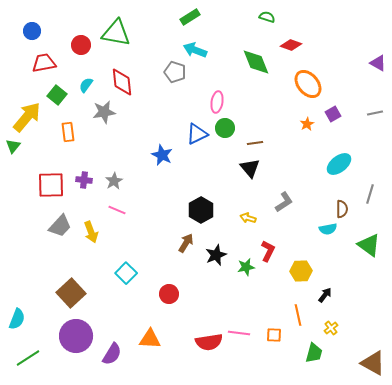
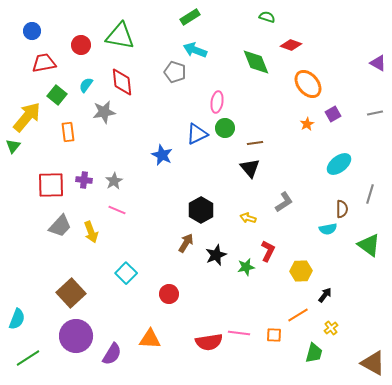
green triangle at (116, 33): moved 4 px right, 3 px down
orange line at (298, 315): rotated 70 degrees clockwise
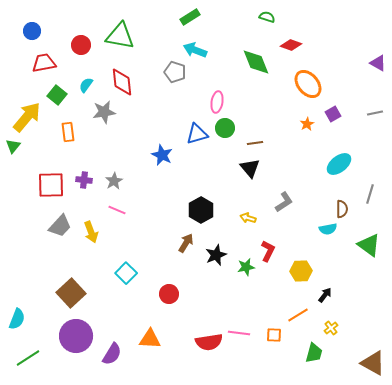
blue triangle at (197, 134): rotated 10 degrees clockwise
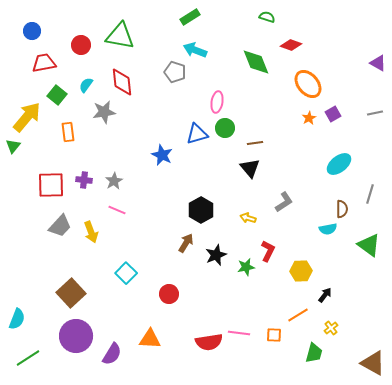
orange star at (307, 124): moved 2 px right, 6 px up
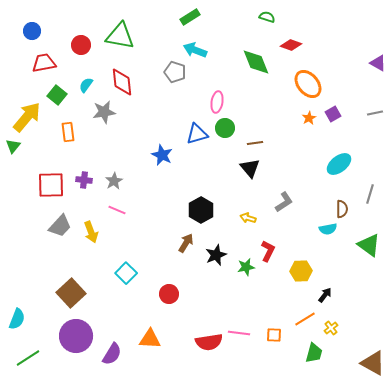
orange line at (298, 315): moved 7 px right, 4 px down
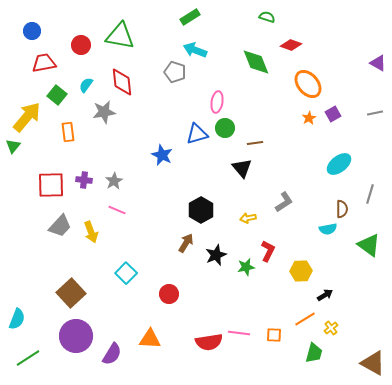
black triangle at (250, 168): moved 8 px left
yellow arrow at (248, 218): rotated 28 degrees counterclockwise
black arrow at (325, 295): rotated 21 degrees clockwise
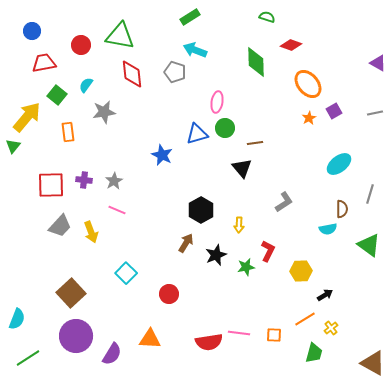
green diamond at (256, 62): rotated 20 degrees clockwise
red diamond at (122, 82): moved 10 px right, 8 px up
purple square at (333, 114): moved 1 px right, 3 px up
yellow arrow at (248, 218): moved 9 px left, 7 px down; rotated 77 degrees counterclockwise
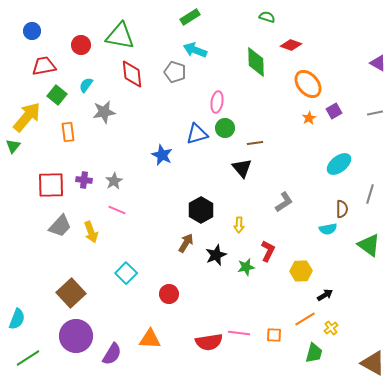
red trapezoid at (44, 63): moved 3 px down
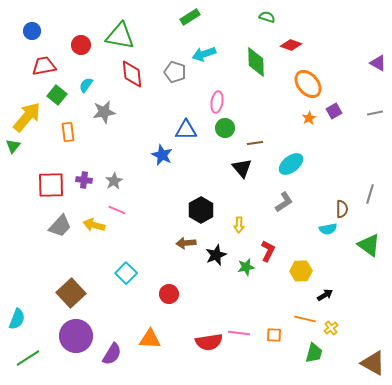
cyan arrow at (195, 50): moved 9 px right, 4 px down; rotated 40 degrees counterclockwise
blue triangle at (197, 134): moved 11 px left, 4 px up; rotated 15 degrees clockwise
cyan ellipse at (339, 164): moved 48 px left
yellow arrow at (91, 232): moved 3 px right, 7 px up; rotated 125 degrees clockwise
brown arrow at (186, 243): rotated 126 degrees counterclockwise
orange line at (305, 319): rotated 45 degrees clockwise
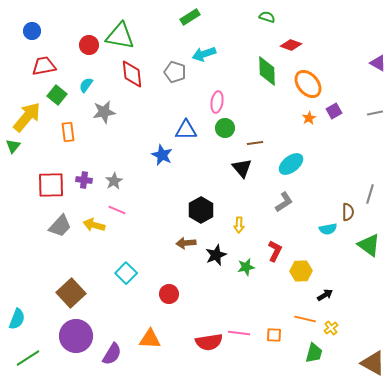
red circle at (81, 45): moved 8 px right
green diamond at (256, 62): moved 11 px right, 9 px down
brown semicircle at (342, 209): moved 6 px right, 3 px down
red L-shape at (268, 251): moved 7 px right
